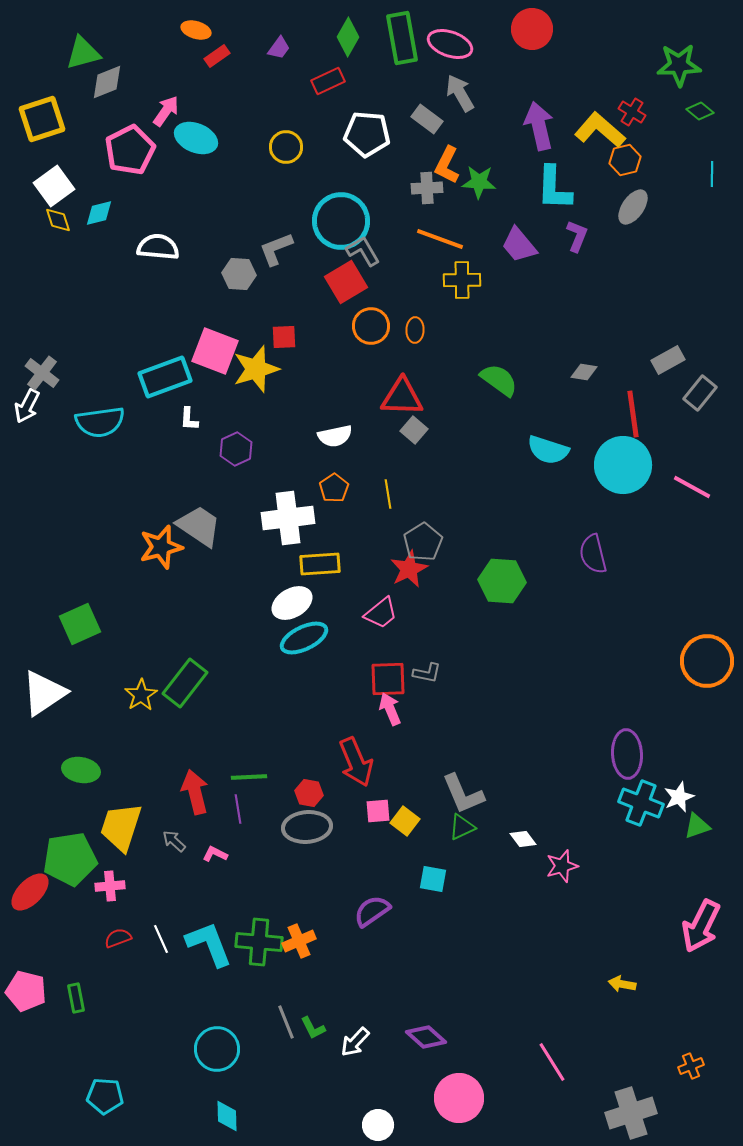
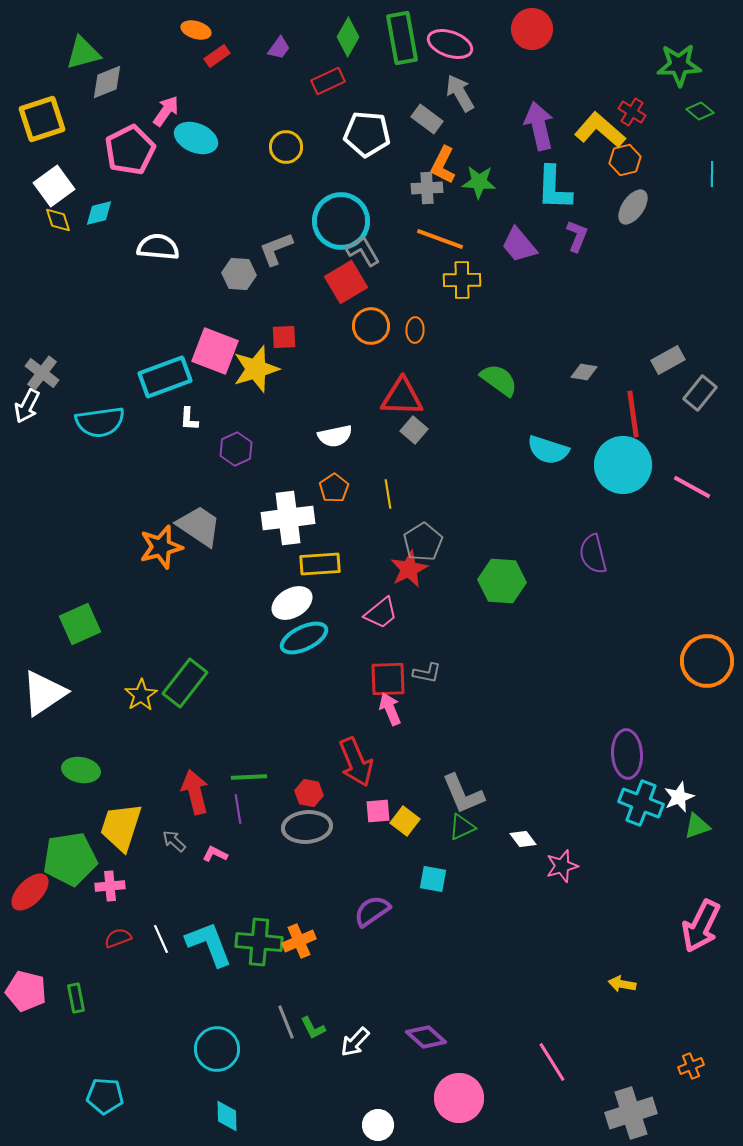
orange L-shape at (447, 165): moved 4 px left
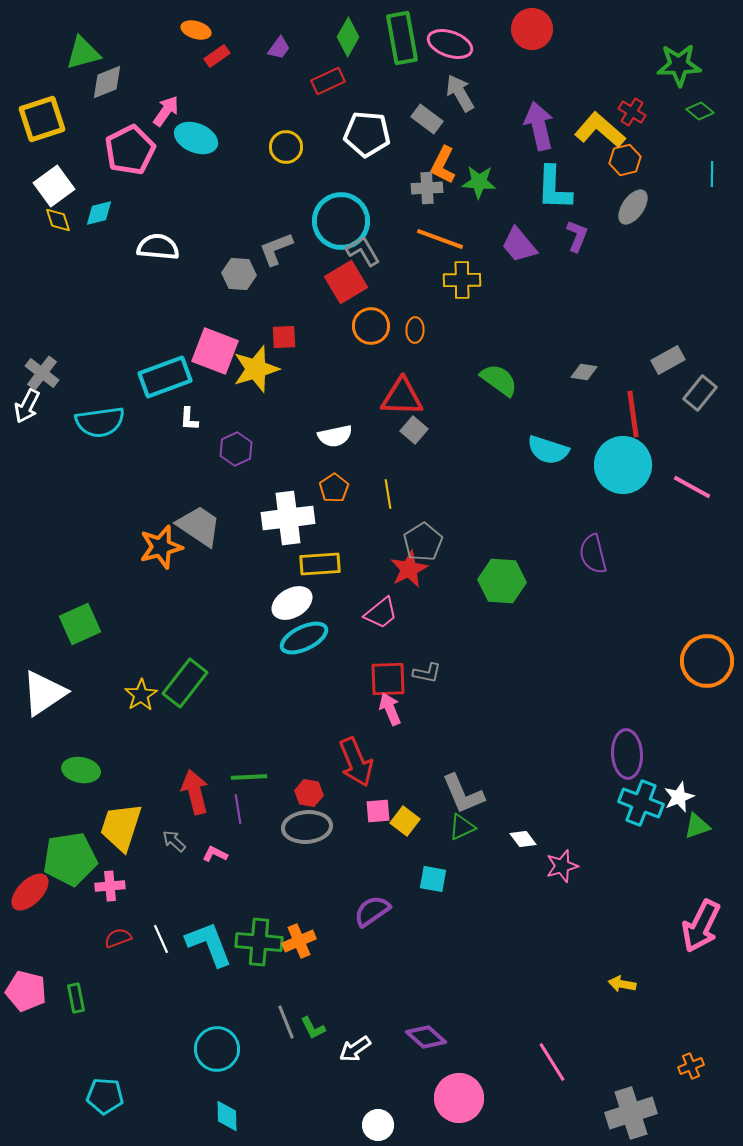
white arrow at (355, 1042): moved 7 px down; rotated 12 degrees clockwise
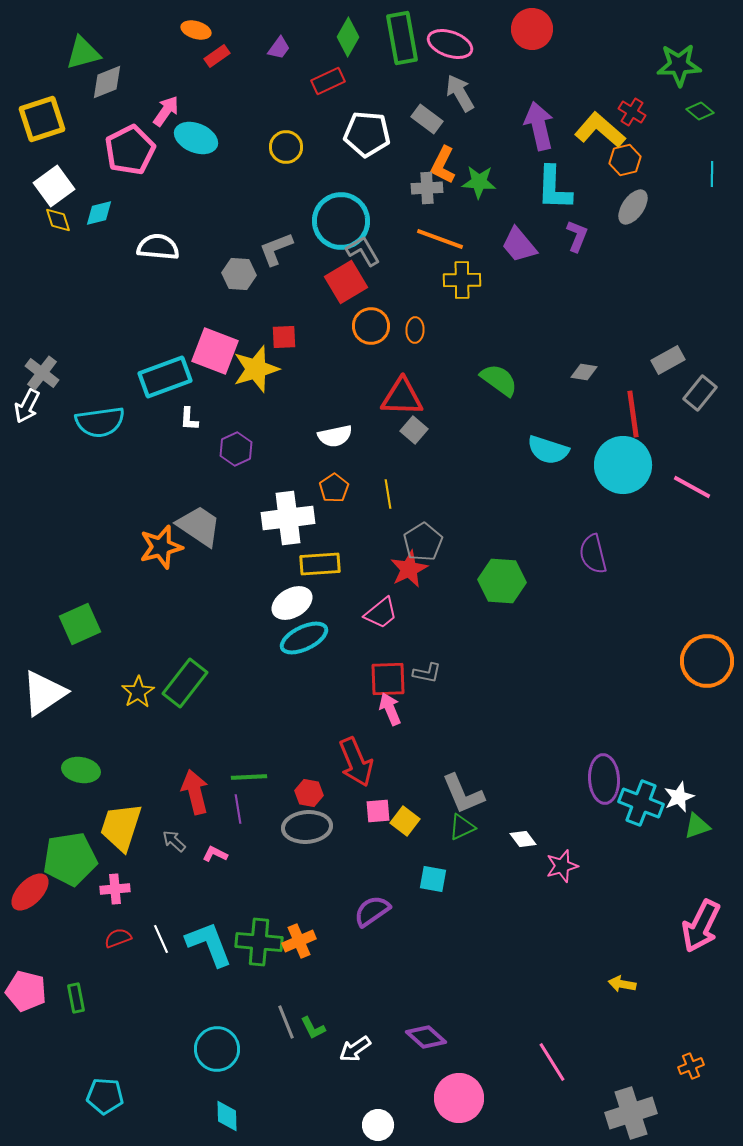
yellow star at (141, 695): moved 3 px left, 3 px up
purple ellipse at (627, 754): moved 23 px left, 25 px down
pink cross at (110, 886): moved 5 px right, 3 px down
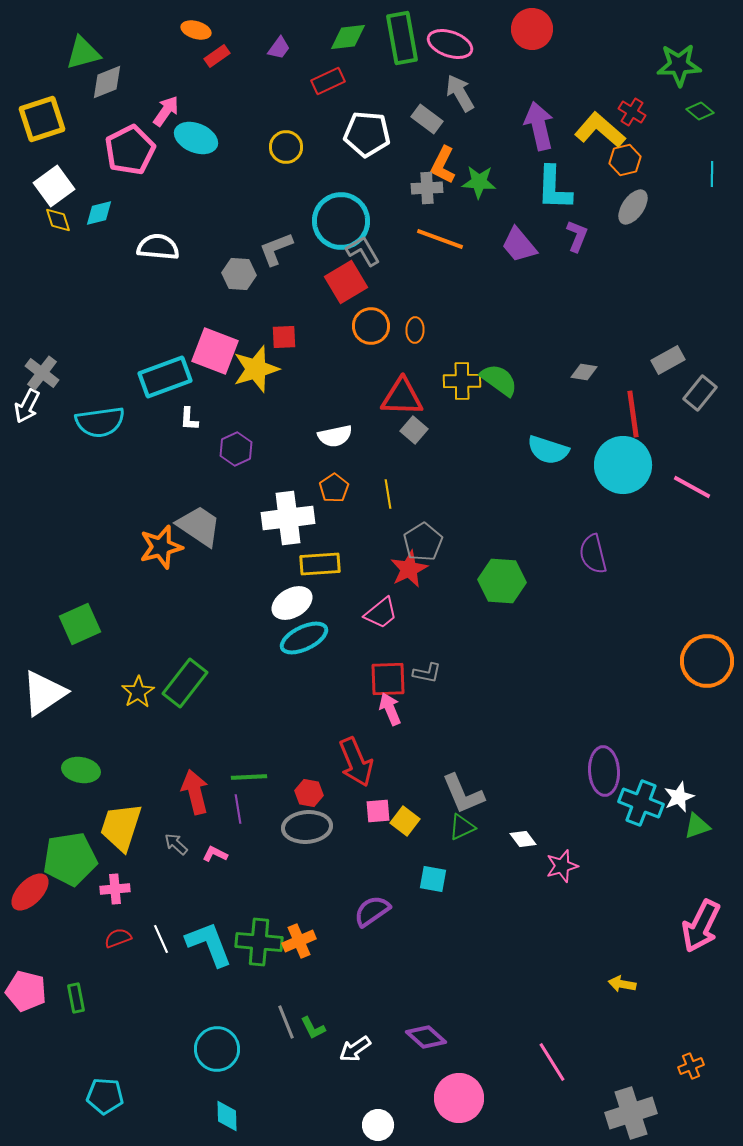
green diamond at (348, 37): rotated 54 degrees clockwise
yellow cross at (462, 280): moved 101 px down
purple ellipse at (604, 779): moved 8 px up
gray arrow at (174, 841): moved 2 px right, 3 px down
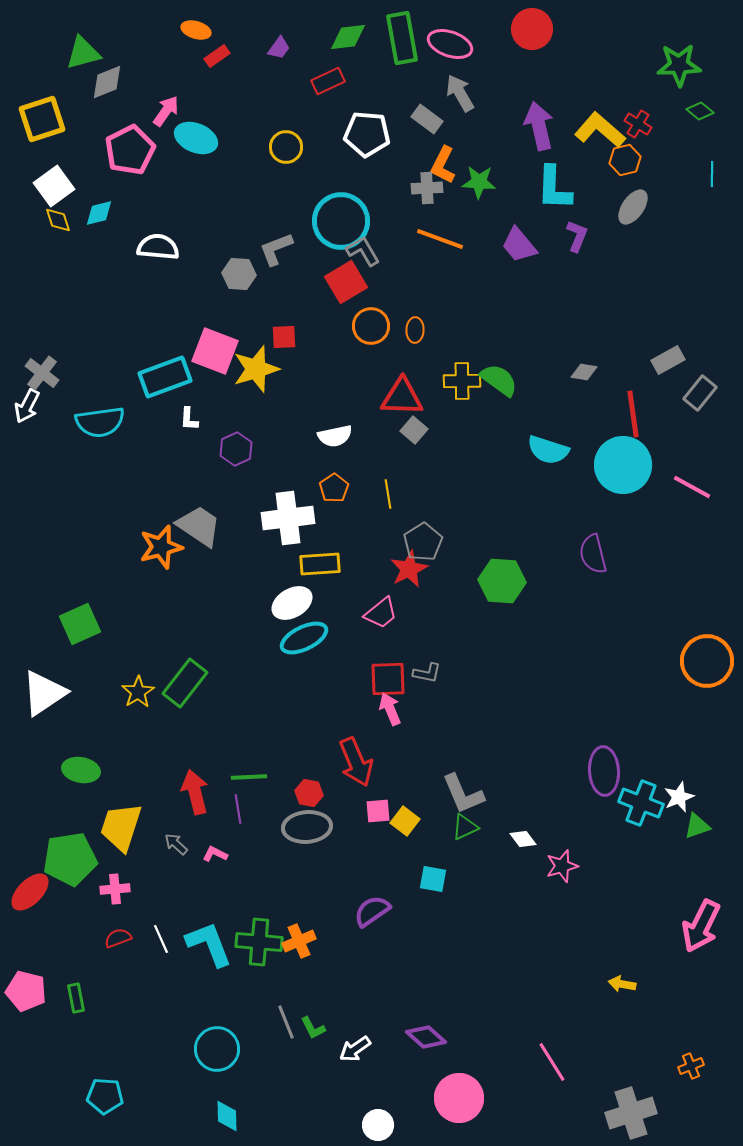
red cross at (632, 112): moved 6 px right, 12 px down
green triangle at (462, 827): moved 3 px right
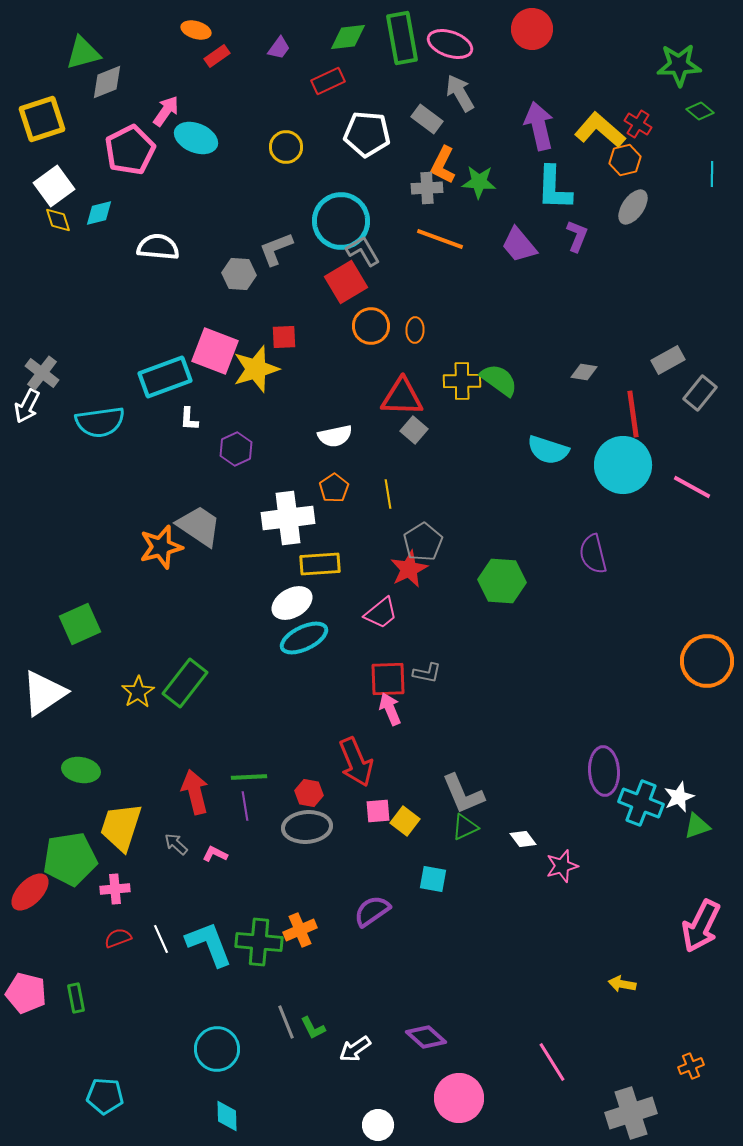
purple line at (238, 809): moved 7 px right, 3 px up
orange cross at (299, 941): moved 1 px right, 11 px up
pink pentagon at (26, 991): moved 2 px down
